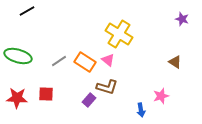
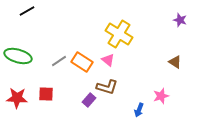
purple star: moved 2 px left, 1 px down
orange rectangle: moved 3 px left
blue arrow: moved 2 px left; rotated 32 degrees clockwise
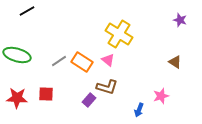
green ellipse: moved 1 px left, 1 px up
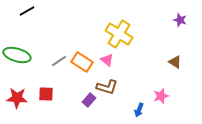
pink triangle: moved 1 px left
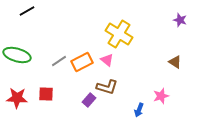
orange rectangle: rotated 60 degrees counterclockwise
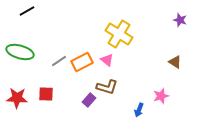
green ellipse: moved 3 px right, 3 px up
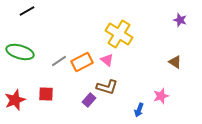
red star: moved 2 px left, 2 px down; rotated 25 degrees counterclockwise
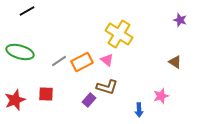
blue arrow: rotated 24 degrees counterclockwise
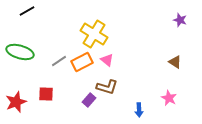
yellow cross: moved 25 px left
pink star: moved 8 px right, 2 px down; rotated 28 degrees counterclockwise
red star: moved 1 px right, 2 px down
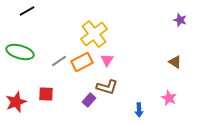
yellow cross: rotated 20 degrees clockwise
pink triangle: rotated 24 degrees clockwise
